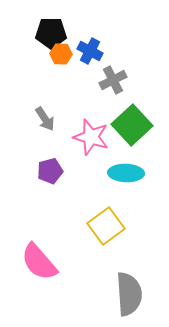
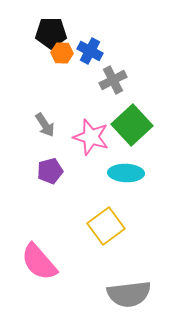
orange hexagon: moved 1 px right, 1 px up
gray arrow: moved 6 px down
gray semicircle: rotated 87 degrees clockwise
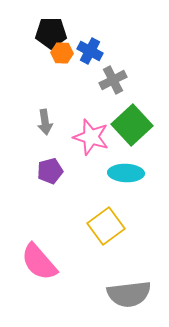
gray arrow: moved 3 px up; rotated 25 degrees clockwise
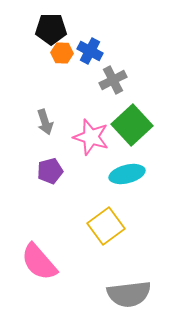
black pentagon: moved 4 px up
gray arrow: rotated 10 degrees counterclockwise
cyan ellipse: moved 1 px right, 1 px down; rotated 16 degrees counterclockwise
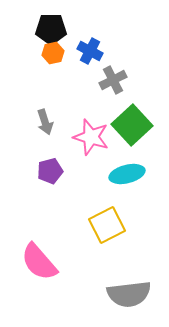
orange hexagon: moved 9 px left; rotated 15 degrees counterclockwise
yellow square: moved 1 px right, 1 px up; rotated 9 degrees clockwise
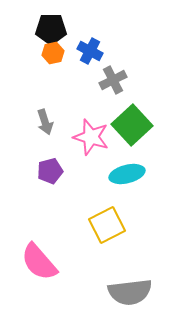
gray semicircle: moved 1 px right, 2 px up
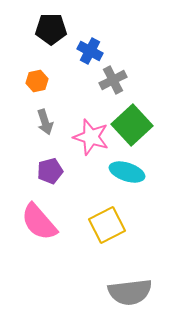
orange hexagon: moved 16 px left, 28 px down
cyan ellipse: moved 2 px up; rotated 32 degrees clockwise
pink semicircle: moved 40 px up
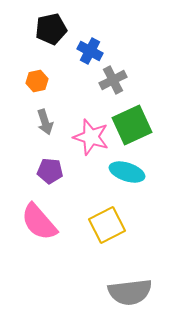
black pentagon: rotated 12 degrees counterclockwise
green square: rotated 18 degrees clockwise
purple pentagon: rotated 20 degrees clockwise
